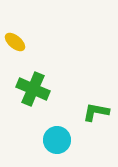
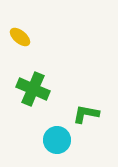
yellow ellipse: moved 5 px right, 5 px up
green L-shape: moved 10 px left, 2 px down
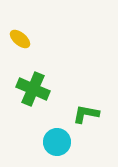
yellow ellipse: moved 2 px down
cyan circle: moved 2 px down
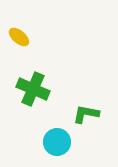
yellow ellipse: moved 1 px left, 2 px up
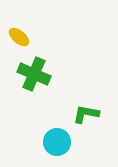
green cross: moved 1 px right, 15 px up
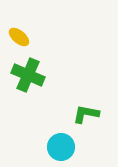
green cross: moved 6 px left, 1 px down
cyan circle: moved 4 px right, 5 px down
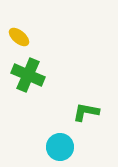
green L-shape: moved 2 px up
cyan circle: moved 1 px left
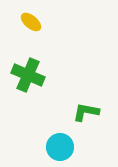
yellow ellipse: moved 12 px right, 15 px up
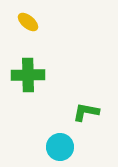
yellow ellipse: moved 3 px left
green cross: rotated 24 degrees counterclockwise
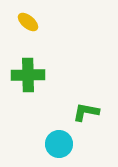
cyan circle: moved 1 px left, 3 px up
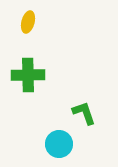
yellow ellipse: rotated 65 degrees clockwise
green L-shape: moved 2 px left, 1 px down; rotated 60 degrees clockwise
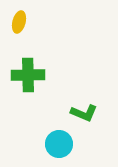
yellow ellipse: moved 9 px left
green L-shape: rotated 132 degrees clockwise
